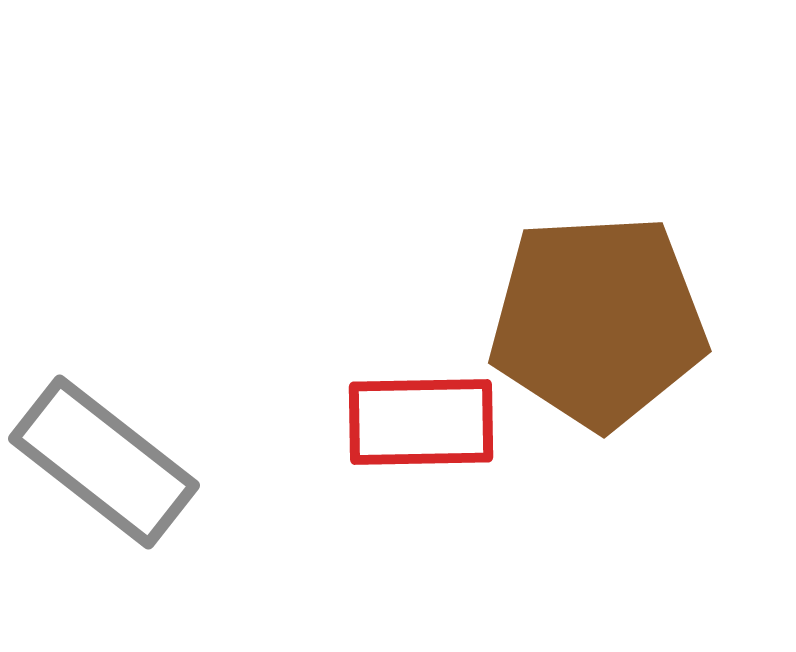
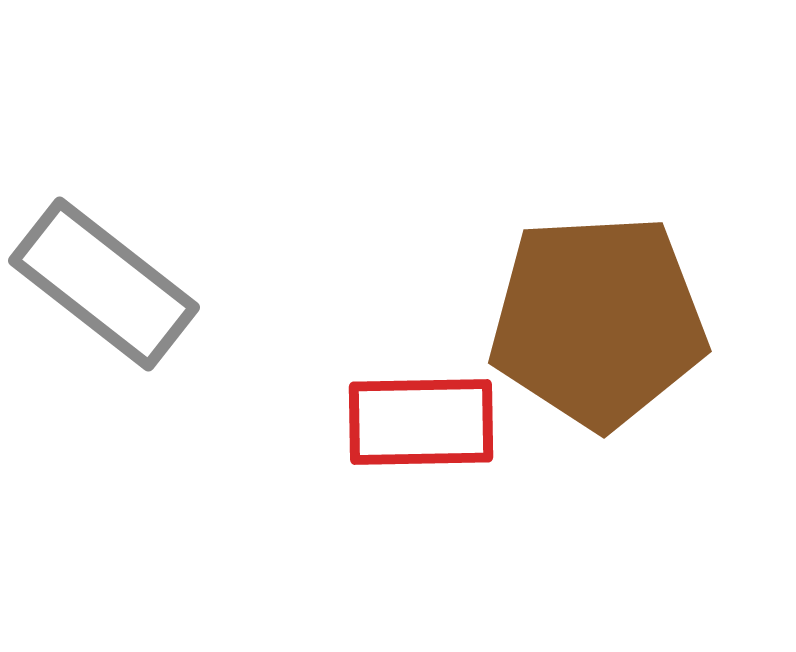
gray rectangle: moved 178 px up
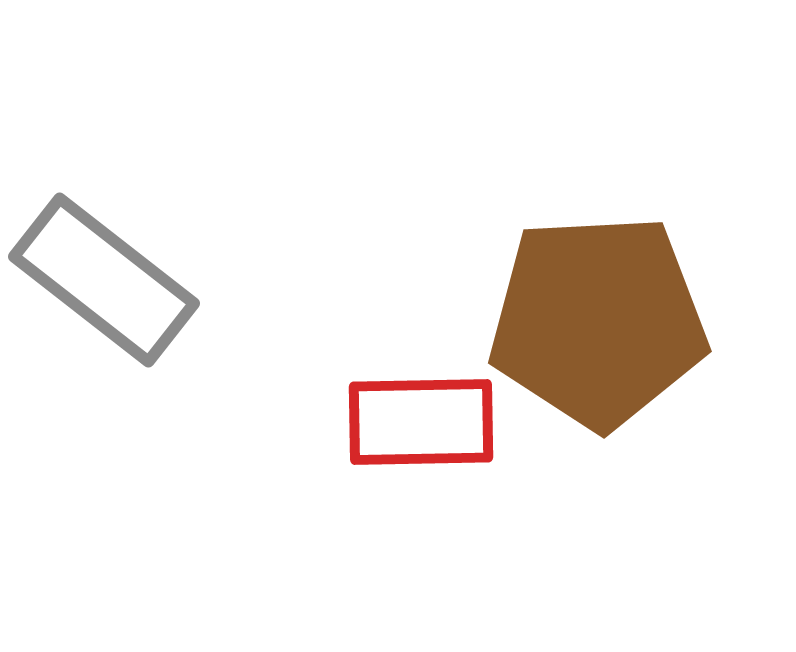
gray rectangle: moved 4 px up
